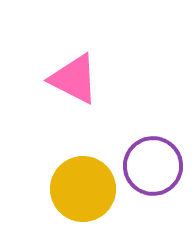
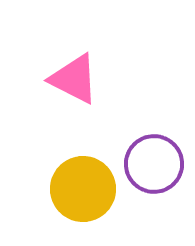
purple circle: moved 1 px right, 2 px up
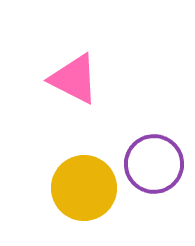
yellow circle: moved 1 px right, 1 px up
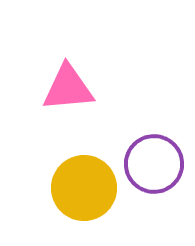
pink triangle: moved 6 px left, 9 px down; rotated 32 degrees counterclockwise
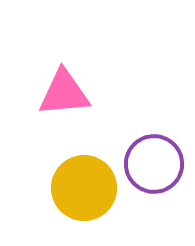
pink triangle: moved 4 px left, 5 px down
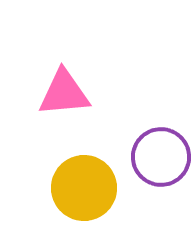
purple circle: moved 7 px right, 7 px up
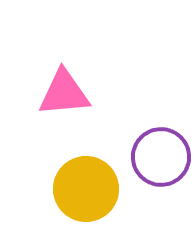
yellow circle: moved 2 px right, 1 px down
